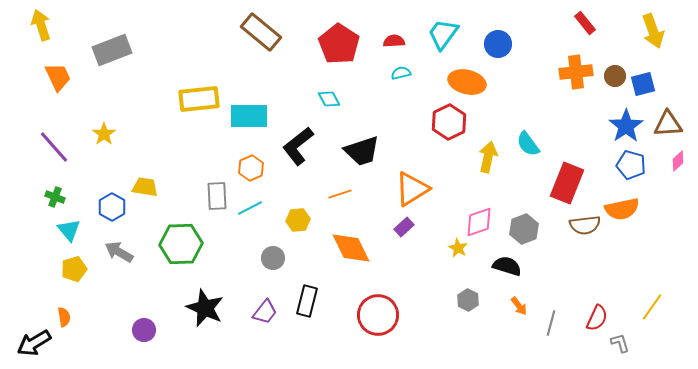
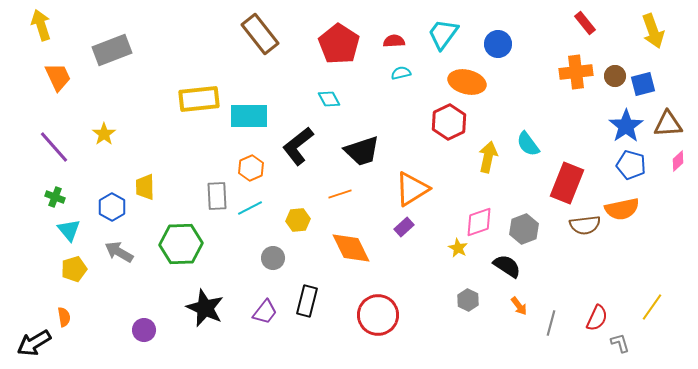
brown rectangle at (261, 32): moved 1 px left, 2 px down; rotated 12 degrees clockwise
yellow trapezoid at (145, 187): rotated 100 degrees counterclockwise
black semicircle at (507, 266): rotated 16 degrees clockwise
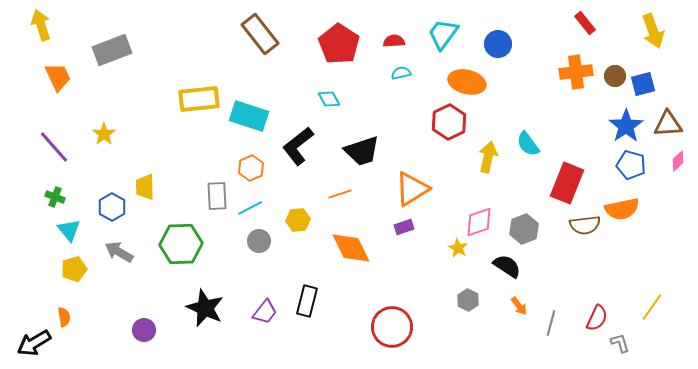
cyan rectangle at (249, 116): rotated 18 degrees clockwise
purple rectangle at (404, 227): rotated 24 degrees clockwise
gray circle at (273, 258): moved 14 px left, 17 px up
red circle at (378, 315): moved 14 px right, 12 px down
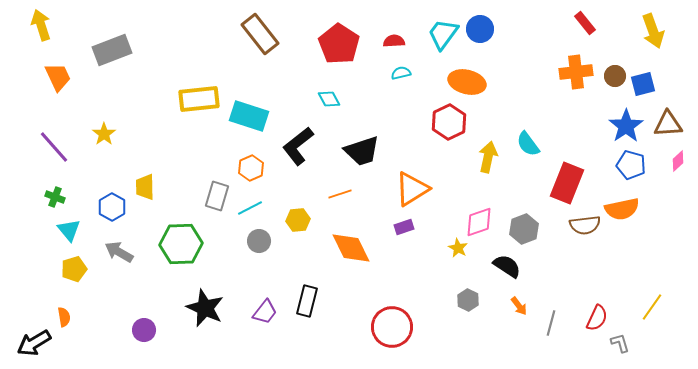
blue circle at (498, 44): moved 18 px left, 15 px up
gray rectangle at (217, 196): rotated 20 degrees clockwise
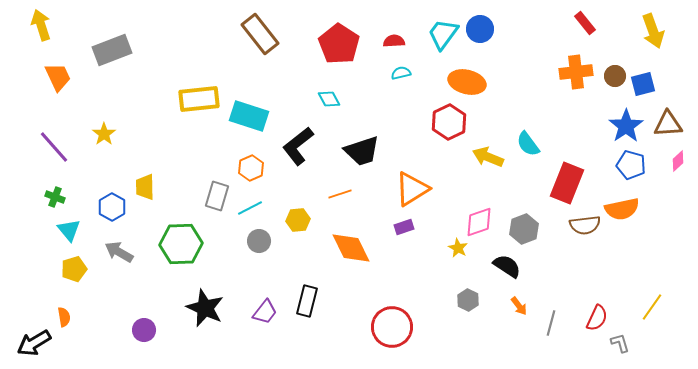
yellow arrow at (488, 157): rotated 80 degrees counterclockwise
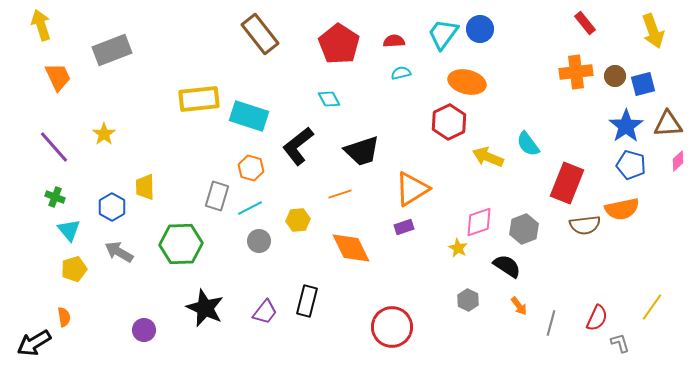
orange hexagon at (251, 168): rotated 20 degrees counterclockwise
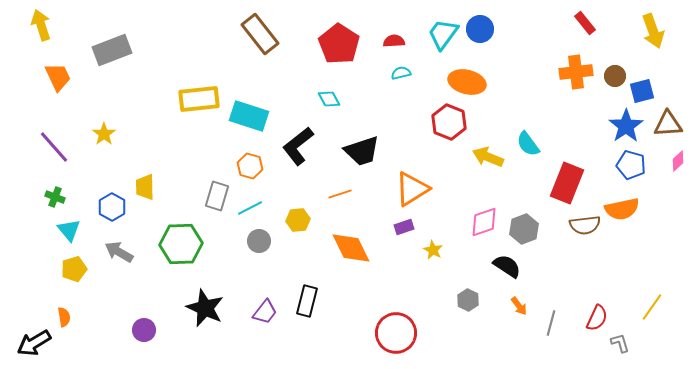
blue square at (643, 84): moved 1 px left, 7 px down
red hexagon at (449, 122): rotated 12 degrees counterclockwise
orange hexagon at (251, 168): moved 1 px left, 2 px up
pink diamond at (479, 222): moved 5 px right
yellow star at (458, 248): moved 25 px left, 2 px down
red circle at (392, 327): moved 4 px right, 6 px down
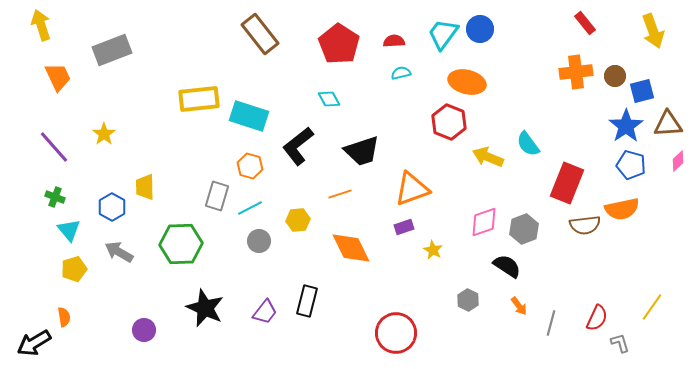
orange triangle at (412, 189): rotated 12 degrees clockwise
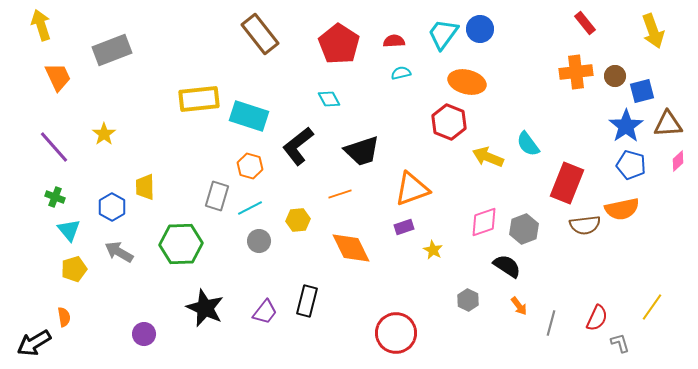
purple circle at (144, 330): moved 4 px down
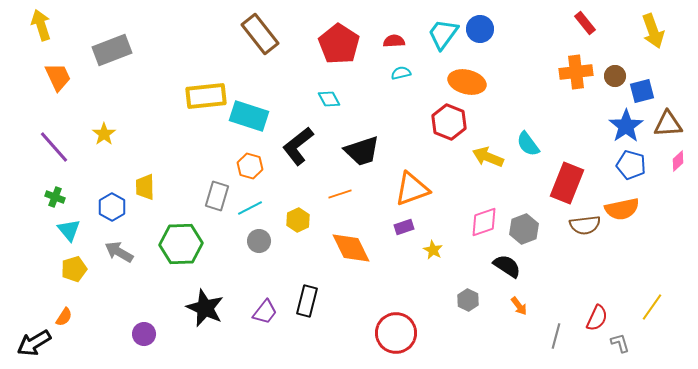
yellow rectangle at (199, 99): moved 7 px right, 3 px up
yellow hexagon at (298, 220): rotated 20 degrees counterclockwise
orange semicircle at (64, 317): rotated 42 degrees clockwise
gray line at (551, 323): moved 5 px right, 13 px down
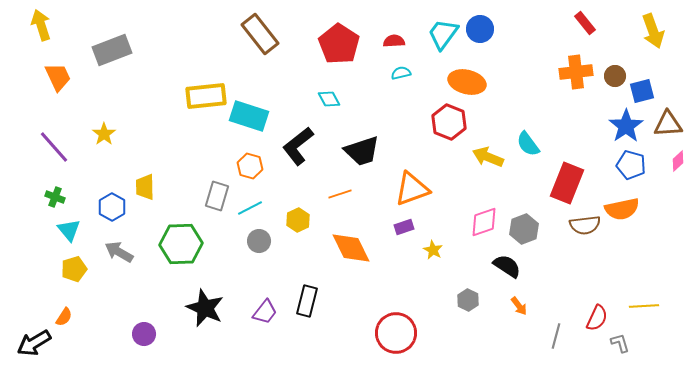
yellow line at (652, 307): moved 8 px left, 1 px up; rotated 52 degrees clockwise
